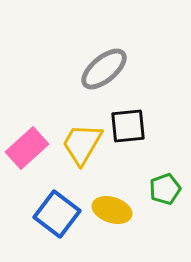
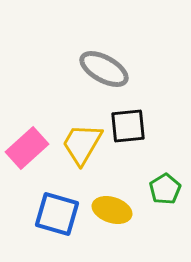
gray ellipse: rotated 69 degrees clockwise
green pentagon: rotated 12 degrees counterclockwise
blue square: rotated 21 degrees counterclockwise
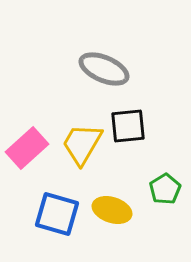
gray ellipse: rotated 6 degrees counterclockwise
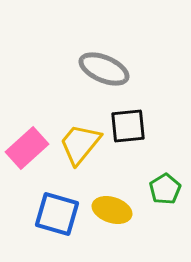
yellow trapezoid: moved 2 px left; rotated 9 degrees clockwise
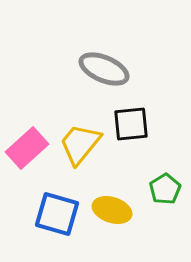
black square: moved 3 px right, 2 px up
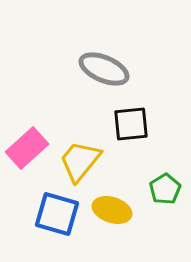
yellow trapezoid: moved 17 px down
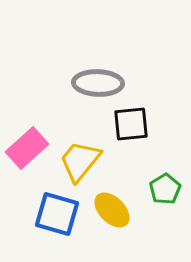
gray ellipse: moved 6 px left, 14 px down; rotated 21 degrees counterclockwise
yellow ellipse: rotated 27 degrees clockwise
